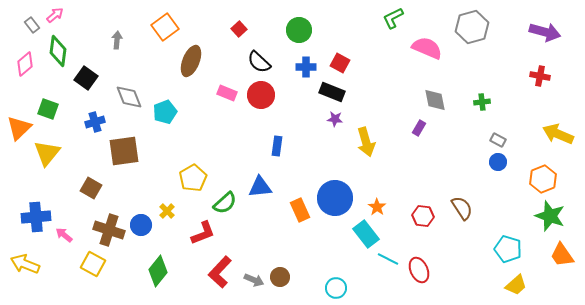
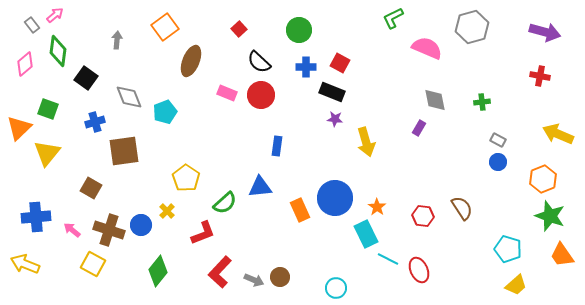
yellow pentagon at (193, 178): moved 7 px left; rotated 8 degrees counterclockwise
cyan rectangle at (366, 234): rotated 12 degrees clockwise
pink arrow at (64, 235): moved 8 px right, 5 px up
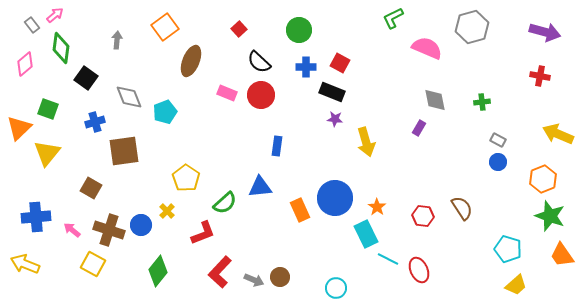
green diamond at (58, 51): moved 3 px right, 3 px up
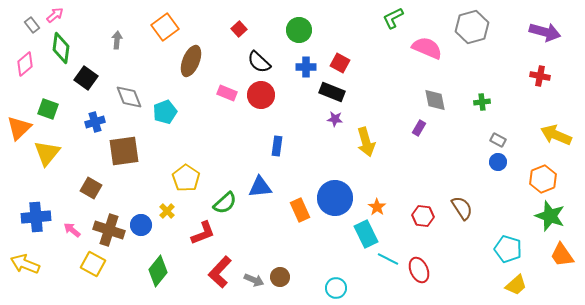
yellow arrow at (558, 134): moved 2 px left, 1 px down
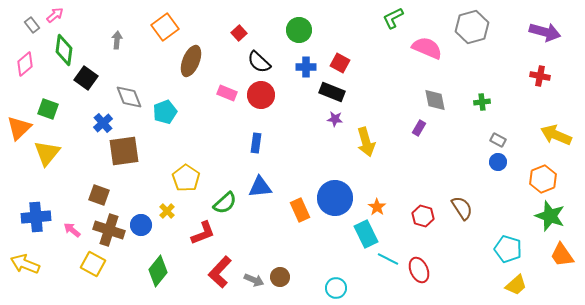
red square at (239, 29): moved 4 px down
green diamond at (61, 48): moved 3 px right, 2 px down
blue cross at (95, 122): moved 8 px right, 1 px down; rotated 24 degrees counterclockwise
blue rectangle at (277, 146): moved 21 px left, 3 px up
brown square at (91, 188): moved 8 px right, 7 px down; rotated 10 degrees counterclockwise
red hexagon at (423, 216): rotated 10 degrees clockwise
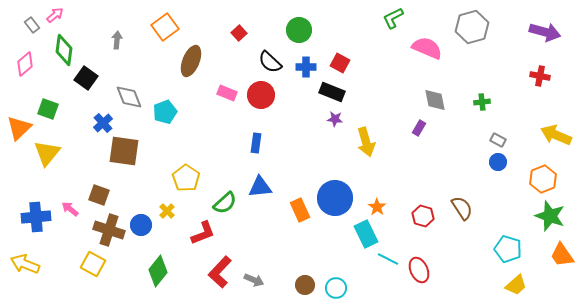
black semicircle at (259, 62): moved 11 px right
brown square at (124, 151): rotated 16 degrees clockwise
pink arrow at (72, 230): moved 2 px left, 21 px up
brown circle at (280, 277): moved 25 px right, 8 px down
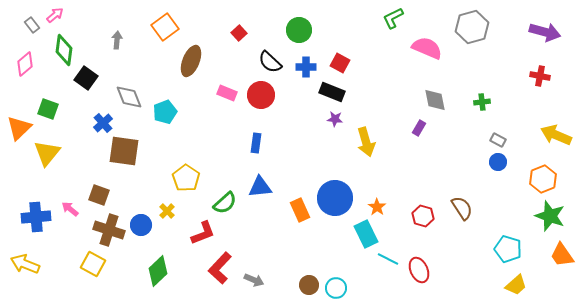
green diamond at (158, 271): rotated 8 degrees clockwise
red L-shape at (220, 272): moved 4 px up
brown circle at (305, 285): moved 4 px right
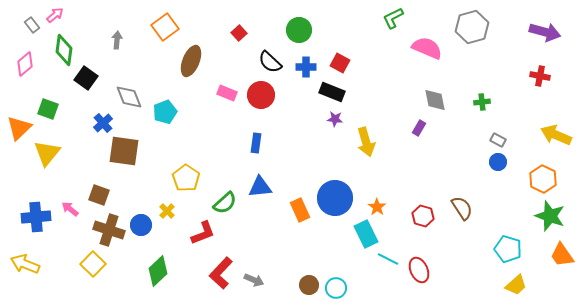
orange hexagon at (543, 179): rotated 12 degrees counterclockwise
yellow square at (93, 264): rotated 15 degrees clockwise
red L-shape at (220, 268): moved 1 px right, 5 px down
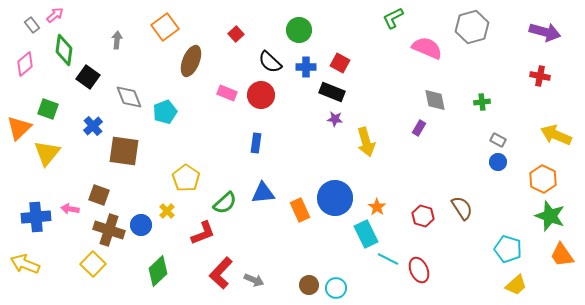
red square at (239, 33): moved 3 px left, 1 px down
black square at (86, 78): moved 2 px right, 1 px up
blue cross at (103, 123): moved 10 px left, 3 px down
blue triangle at (260, 187): moved 3 px right, 6 px down
pink arrow at (70, 209): rotated 30 degrees counterclockwise
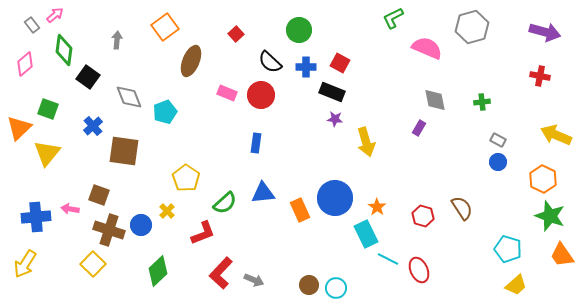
yellow arrow at (25, 264): rotated 80 degrees counterclockwise
